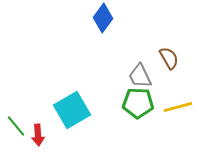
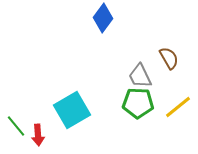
yellow line: rotated 24 degrees counterclockwise
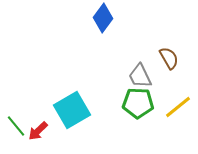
red arrow: moved 4 px up; rotated 50 degrees clockwise
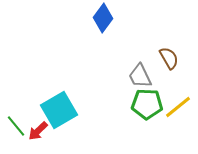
green pentagon: moved 9 px right, 1 px down
cyan square: moved 13 px left
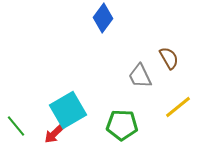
green pentagon: moved 25 px left, 21 px down
cyan square: moved 9 px right
red arrow: moved 16 px right, 3 px down
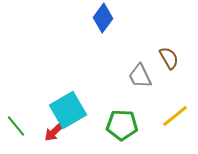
yellow line: moved 3 px left, 9 px down
red arrow: moved 2 px up
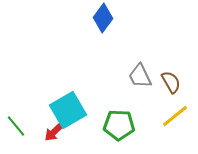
brown semicircle: moved 2 px right, 24 px down
green pentagon: moved 3 px left
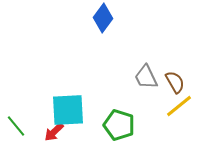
gray trapezoid: moved 6 px right, 1 px down
brown semicircle: moved 4 px right
cyan square: rotated 27 degrees clockwise
yellow line: moved 4 px right, 10 px up
green pentagon: rotated 16 degrees clockwise
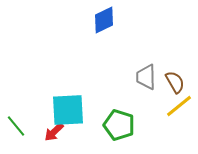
blue diamond: moved 1 px right, 2 px down; rotated 28 degrees clockwise
gray trapezoid: rotated 24 degrees clockwise
